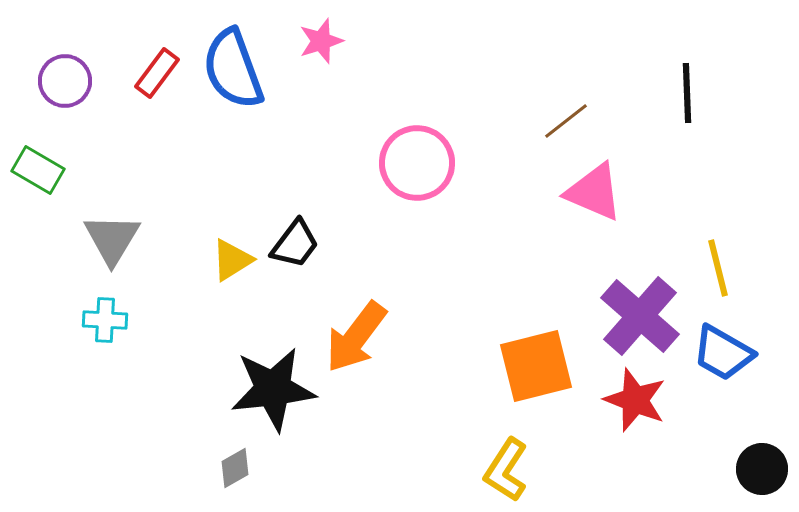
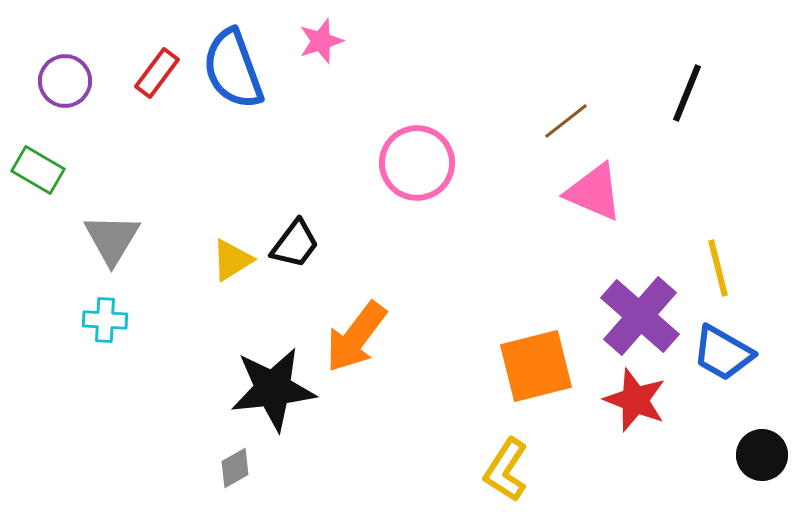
black line: rotated 24 degrees clockwise
black circle: moved 14 px up
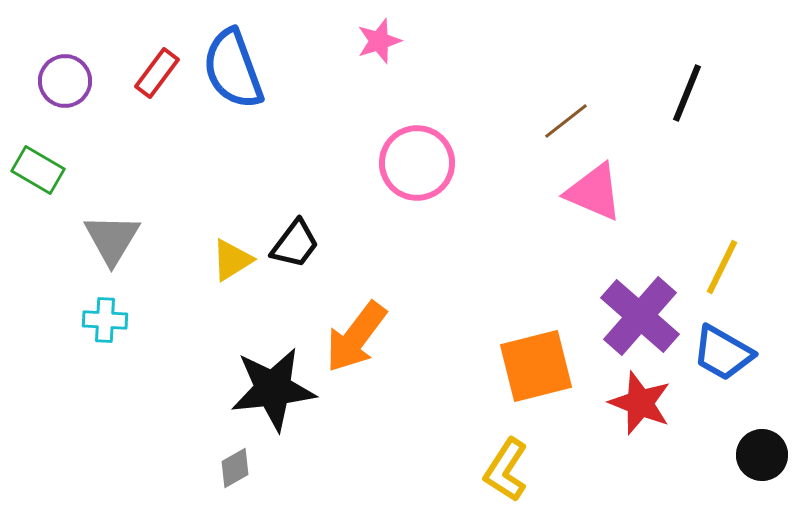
pink star: moved 58 px right
yellow line: moved 4 px right, 1 px up; rotated 40 degrees clockwise
red star: moved 5 px right, 3 px down
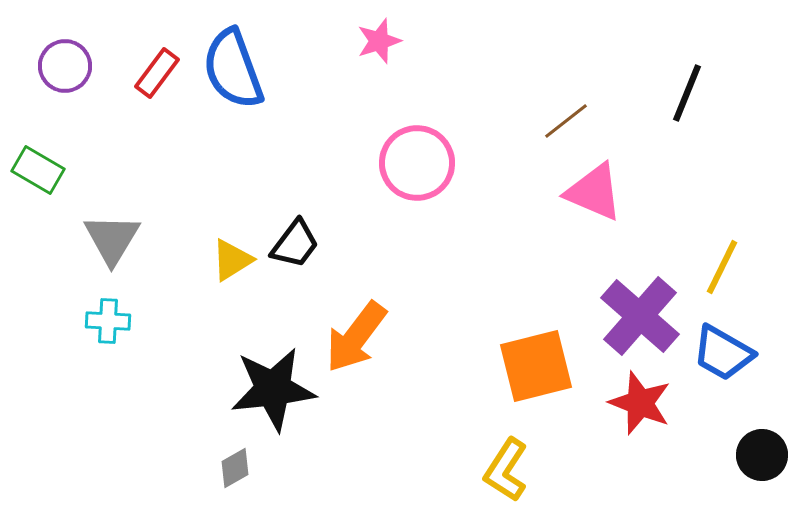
purple circle: moved 15 px up
cyan cross: moved 3 px right, 1 px down
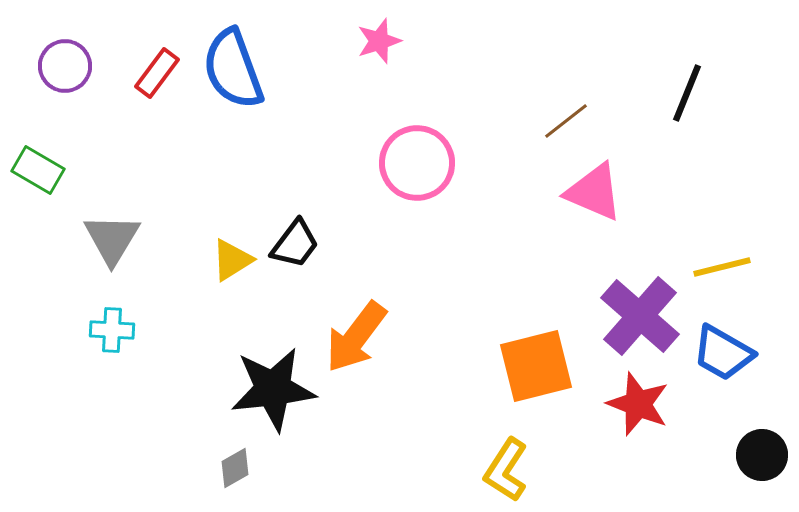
yellow line: rotated 50 degrees clockwise
cyan cross: moved 4 px right, 9 px down
red star: moved 2 px left, 1 px down
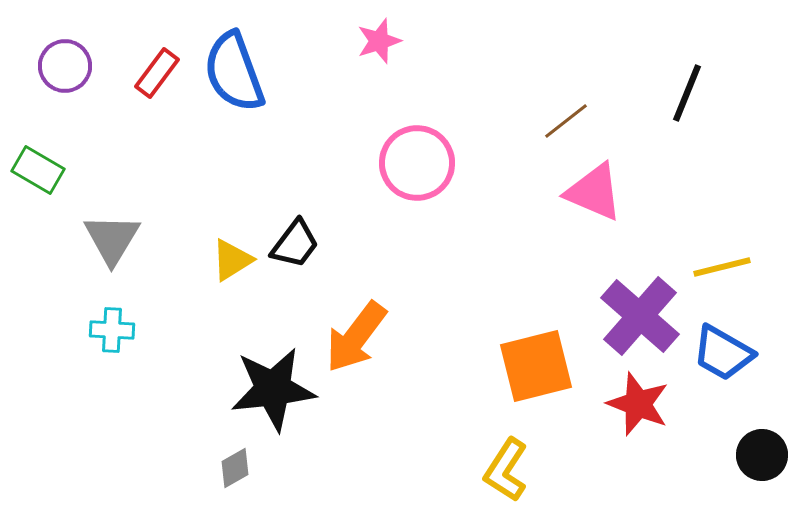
blue semicircle: moved 1 px right, 3 px down
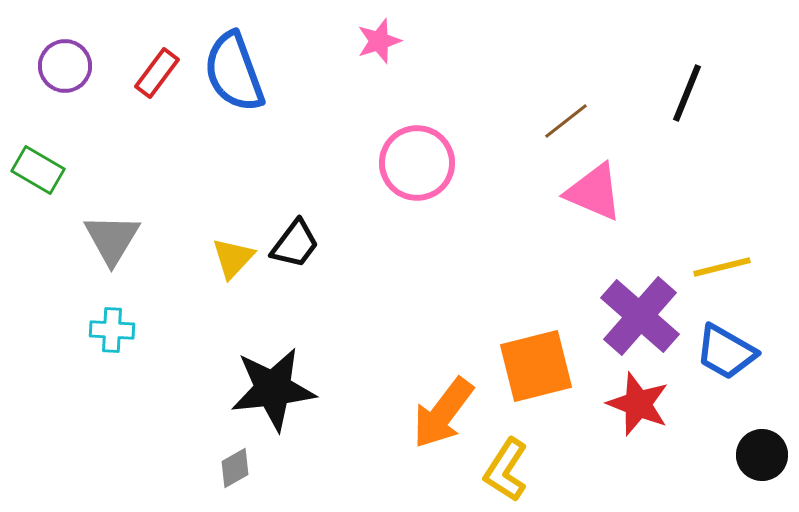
yellow triangle: moved 1 px right, 2 px up; rotated 15 degrees counterclockwise
orange arrow: moved 87 px right, 76 px down
blue trapezoid: moved 3 px right, 1 px up
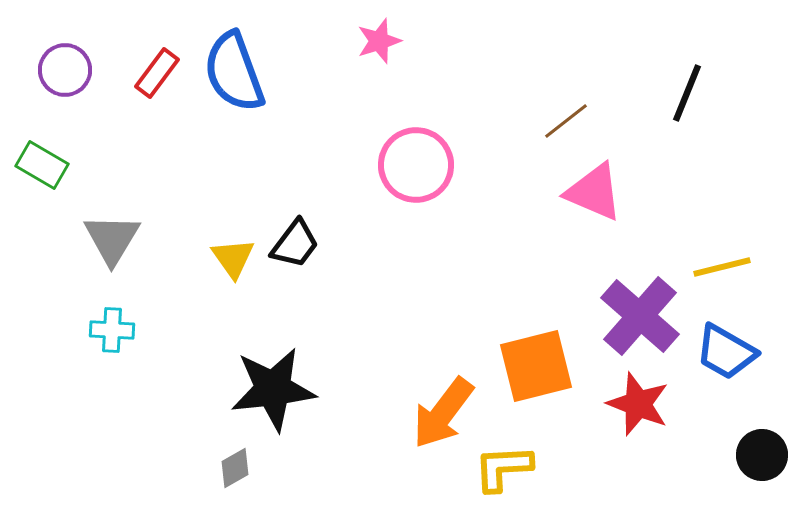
purple circle: moved 4 px down
pink circle: moved 1 px left, 2 px down
green rectangle: moved 4 px right, 5 px up
yellow triangle: rotated 18 degrees counterclockwise
yellow L-shape: moved 3 px left, 2 px up; rotated 54 degrees clockwise
